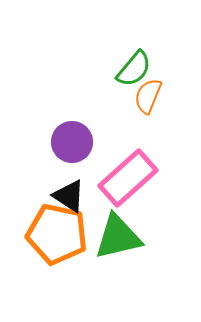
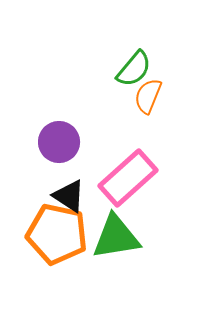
purple circle: moved 13 px left
green triangle: moved 2 px left; rotated 4 degrees clockwise
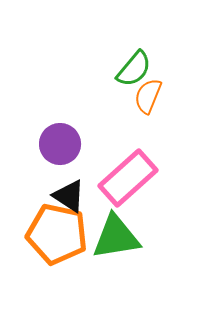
purple circle: moved 1 px right, 2 px down
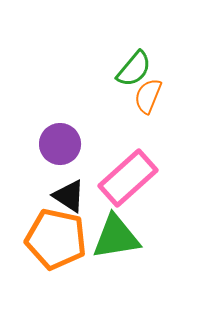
orange pentagon: moved 1 px left, 5 px down
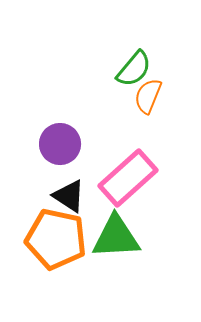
green triangle: rotated 6 degrees clockwise
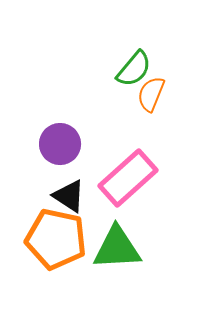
orange semicircle: moved 3 px right, 2 px up
green triangle: moved 1 px right, 11 px down
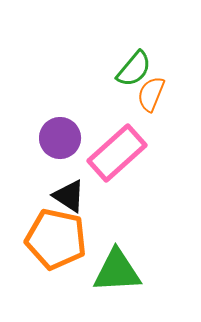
purple circle: moved 6 px up
pink rectangle: moved 11 px left, 25 px up
green triangle: moved 23 px down
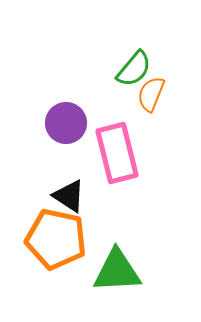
purple circle: moved 6 px right, 15 px up
pink rectangle: rotated 62 degrees counterclockwise
